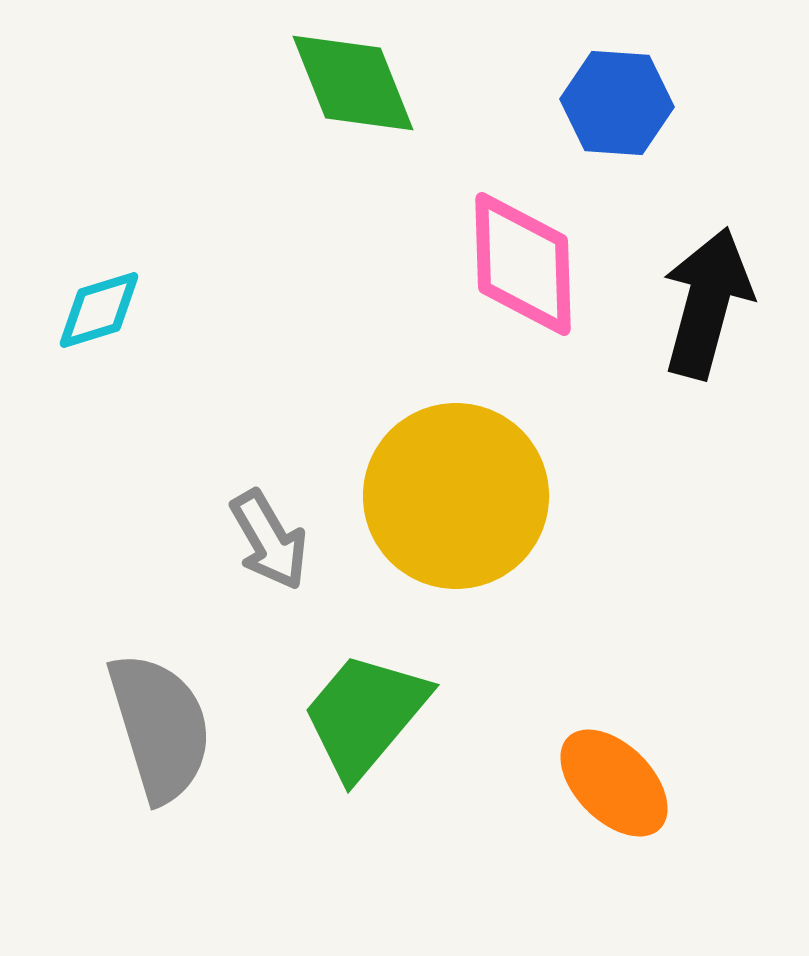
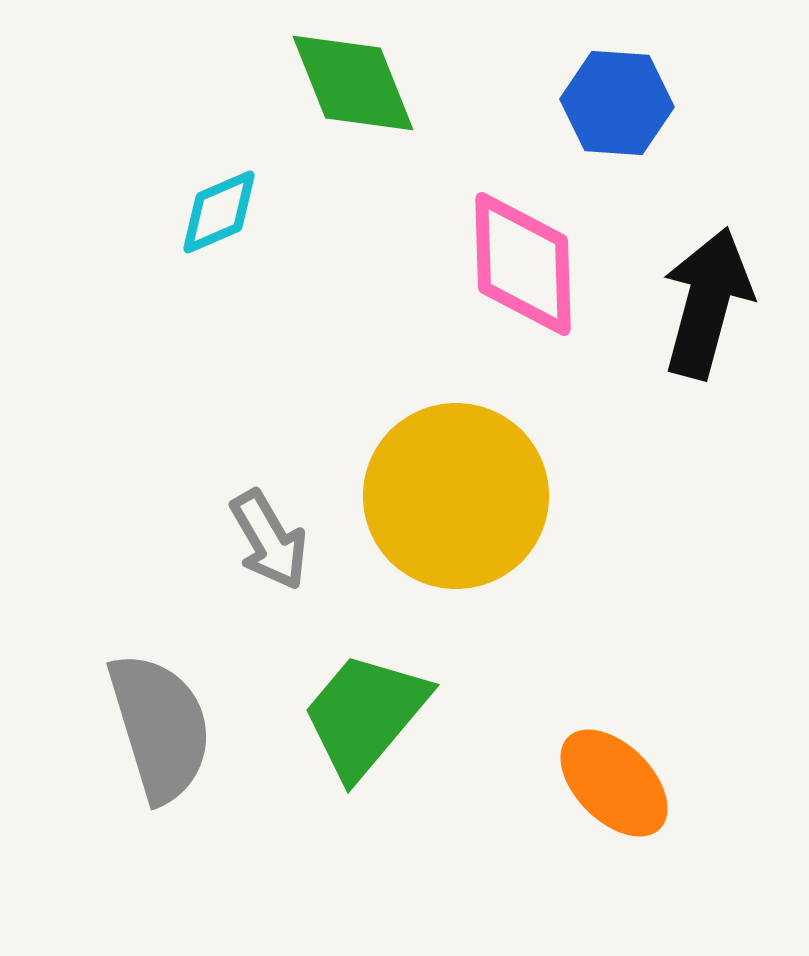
cyan diamond: moved 120 px right, 98 px up; rotated 6 degrees counterclockwise
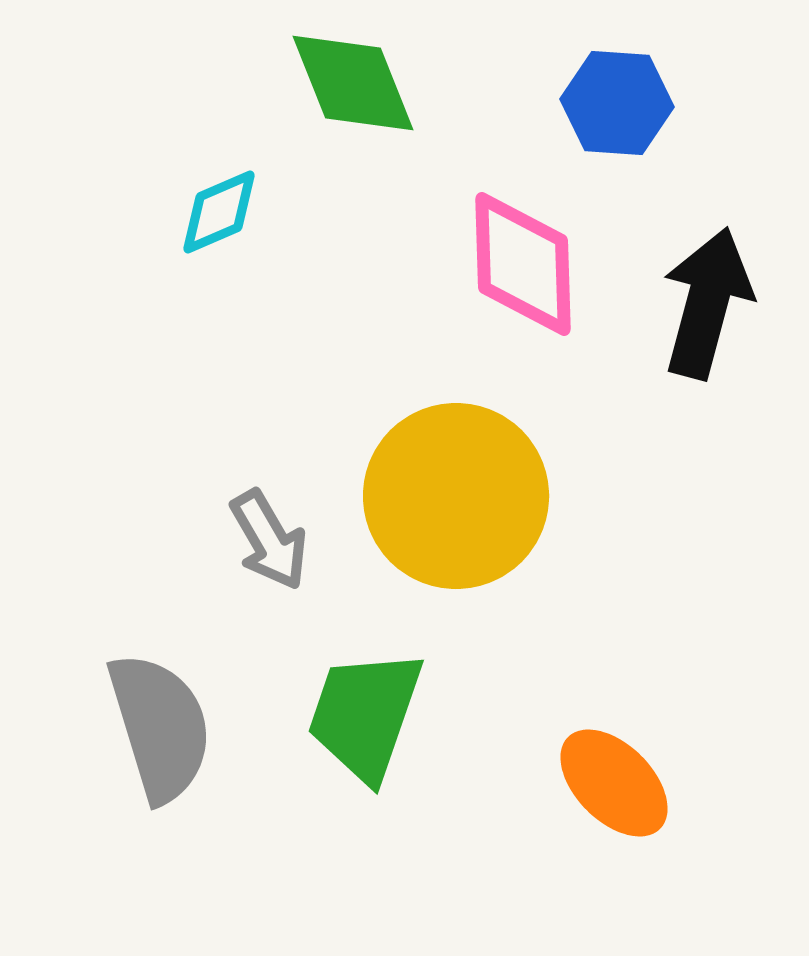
green trapezoid: rotated 21 degrees counterclockwise
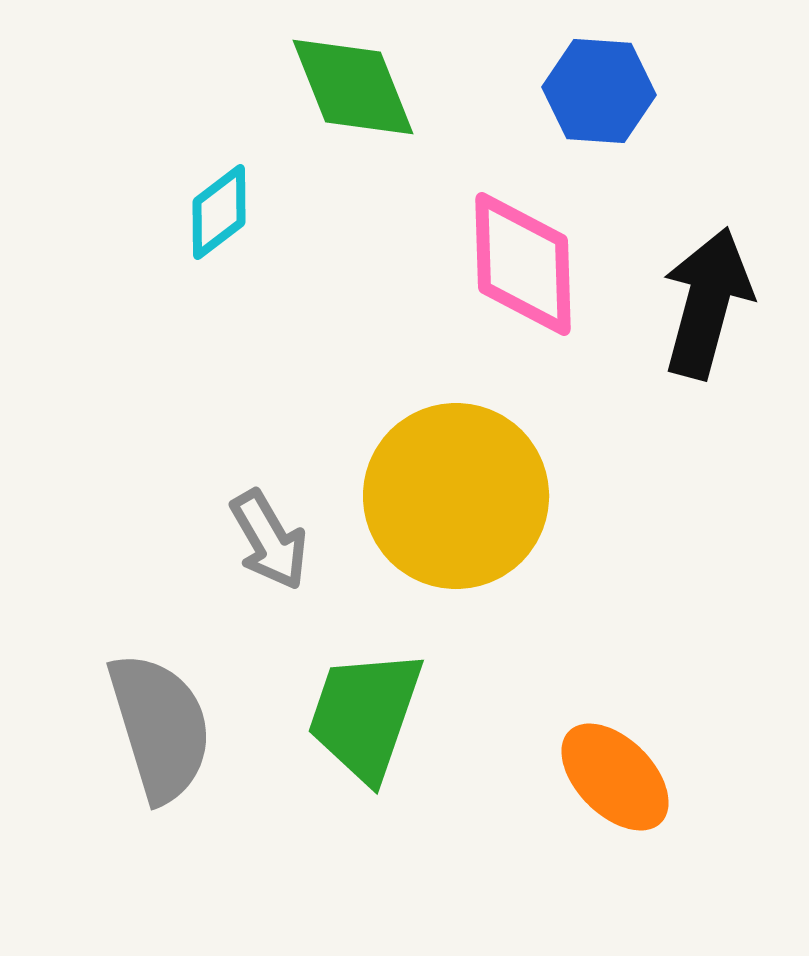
green diamond: moved 4 px down
blue hexagon: moved 18 px left, 12 px up
cyan diamond: rotated 14 degrees counterclockwise
orange ellipse: moved 1 px right, 6 px up
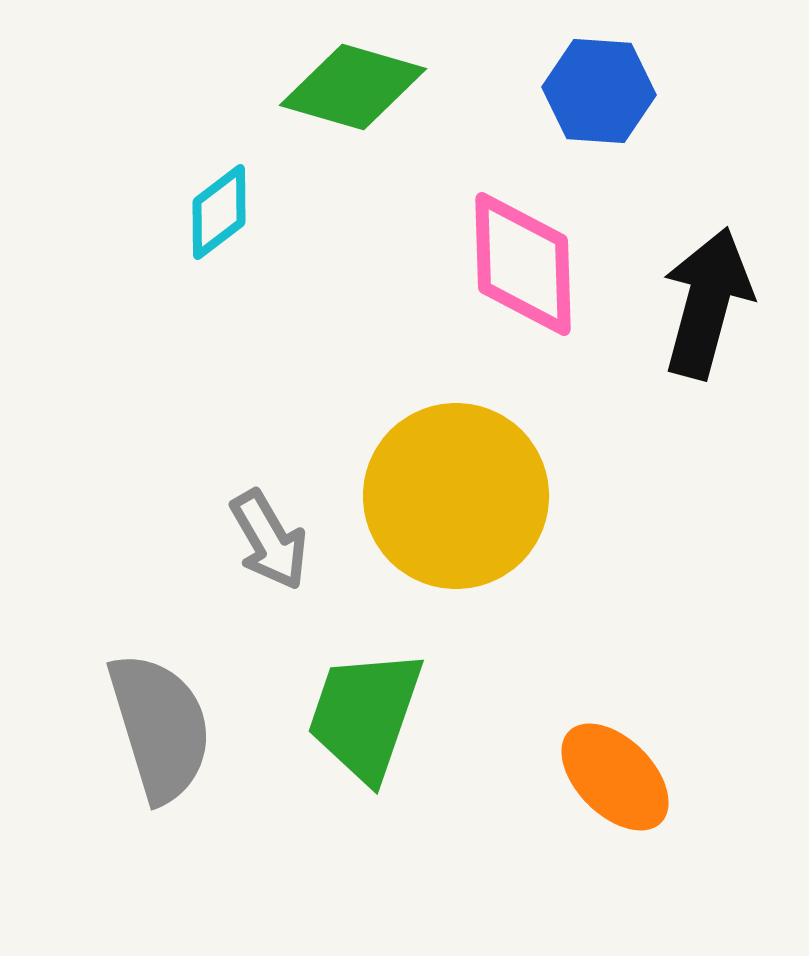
green diamond: rotated 52 degrees counterclockwise
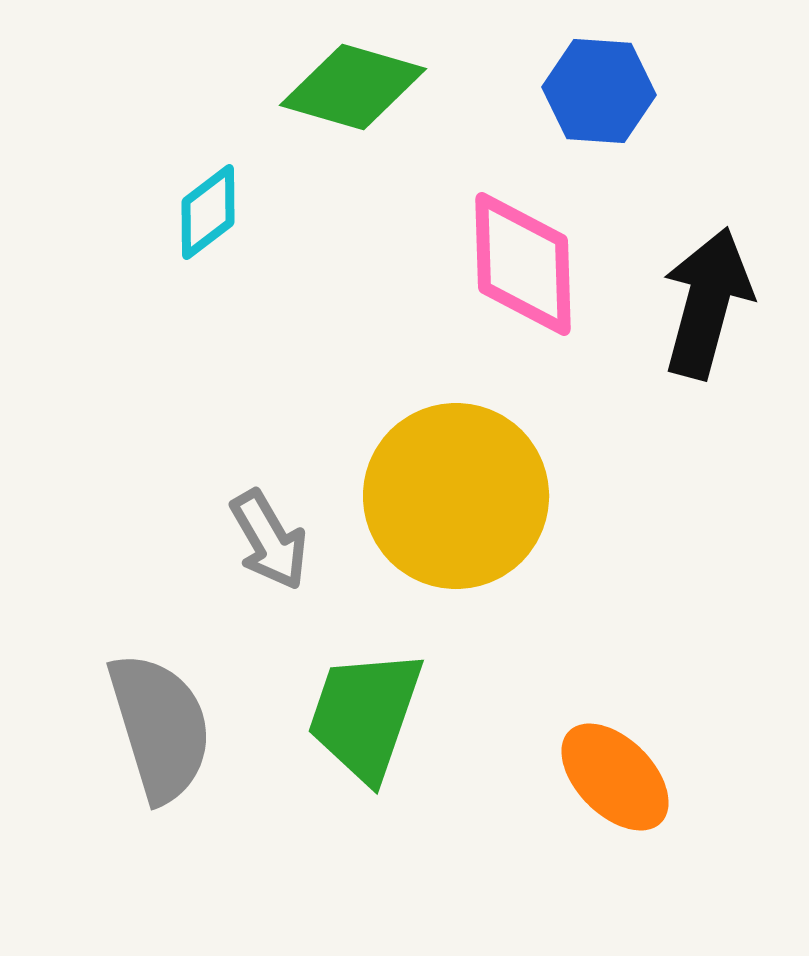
cyan diamond: moved 11 px left
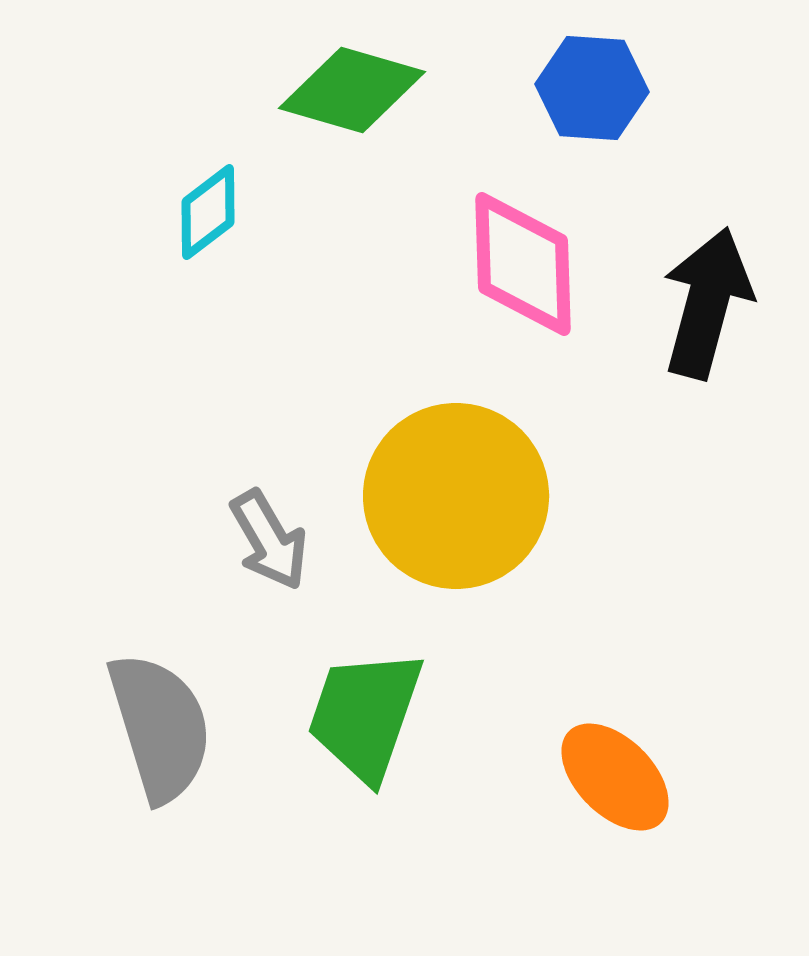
green diamond: moved 1 px left, 3 px down
blue hexagon: moved 7 px left, 3 px up
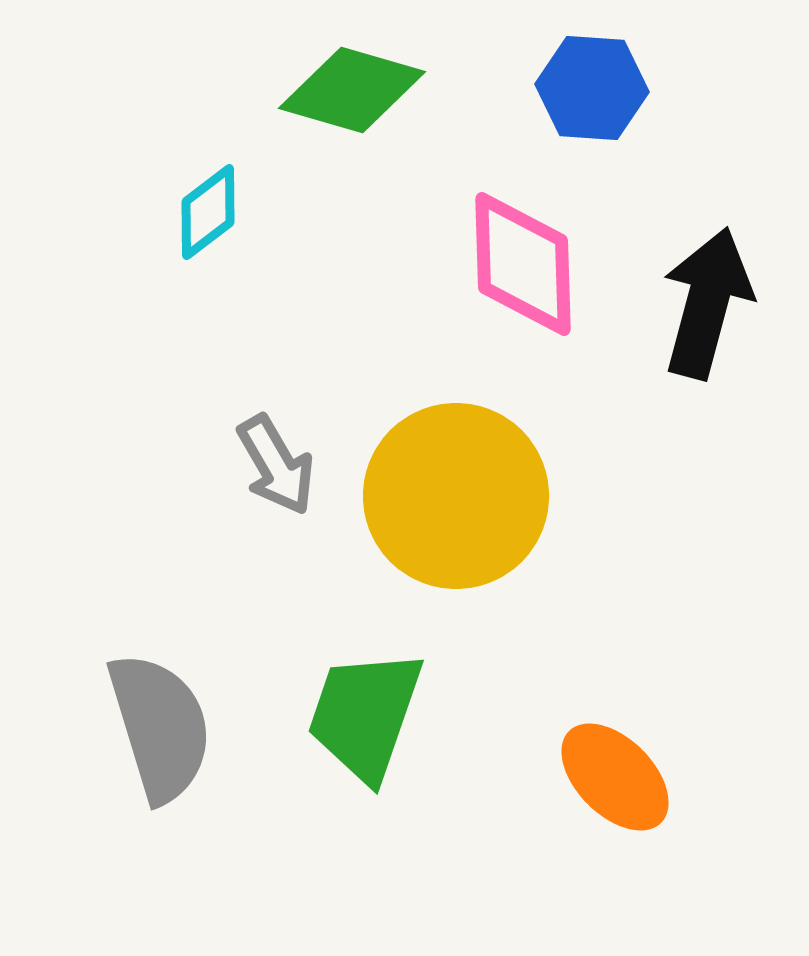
gray arrow: moved 7 px right, 75 px up
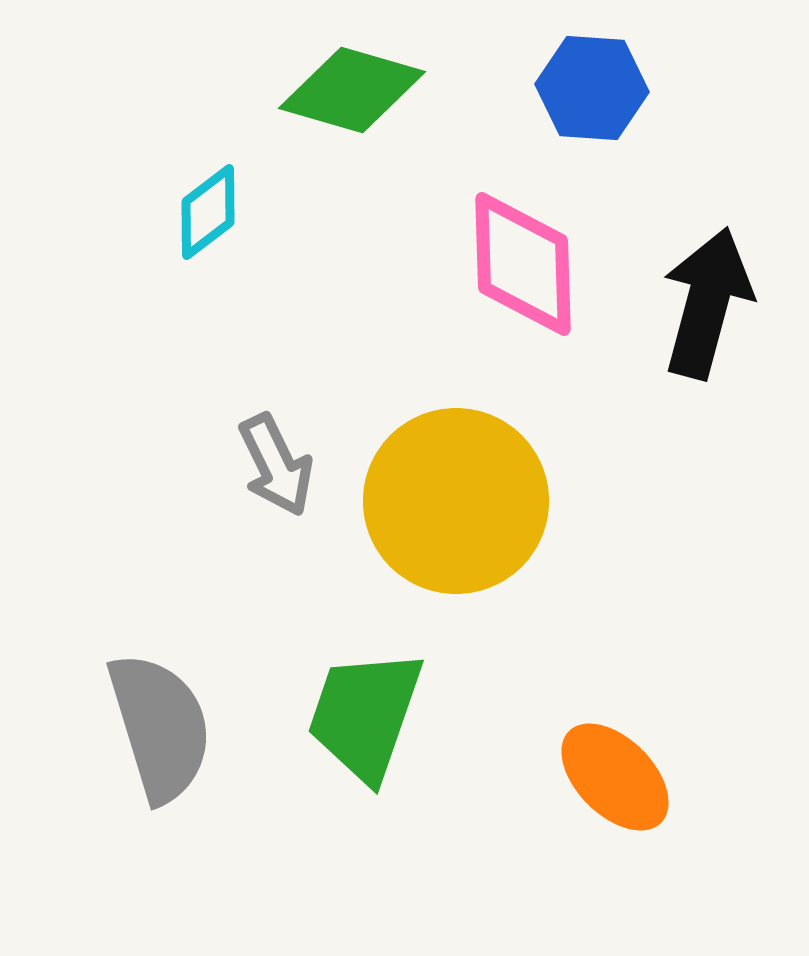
gray arrow: rotated 4 degrees clockwise
yellow circle: moved 5 px down
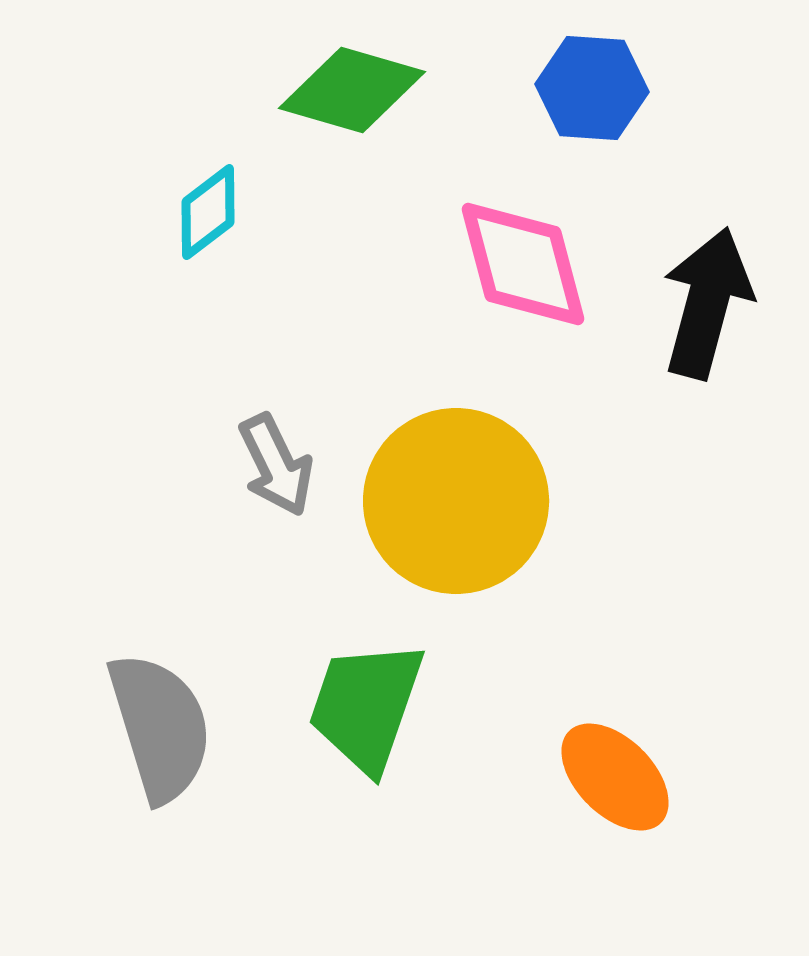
pink diamond: rotated 13 degrees counterclockwise
green trapezoid: moved 1 px right, 9 px up
